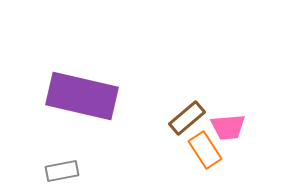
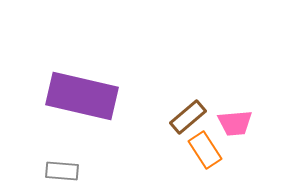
brown rectangle: moved 1 px right, 1 px up
pink trapezoid: moved 7 px right, 4 px up
gray rectangle: rotated 16 degrees clockwise
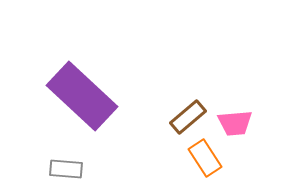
purple rectangle: rotated 30 degrees clockwise
orange rectangle: moved 8 px down
gray rectangle: moved 4 px right, 2 px up
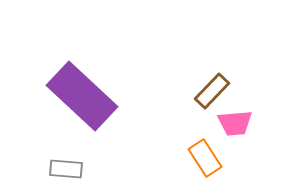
brown rectangle: moved 24 px right, 26 px up; rotated 6 degrees counterclockwise
